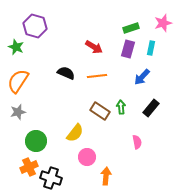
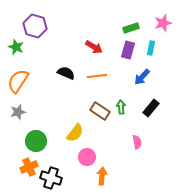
purple rectangle: moved 1 px down
orange arrow: moved 4 px left
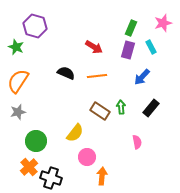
green rectangle: rotated 49 degrees counterclockwise
cyan rectangle: moved 1 px up; rotated 40 degrees counterclockwise
orange cross: rotated 18 degrees counterclockwise
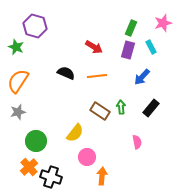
black cross: moved 1 px up
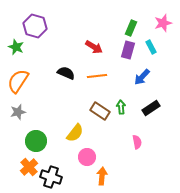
black rectangle: rotated 18 degrees clockwise
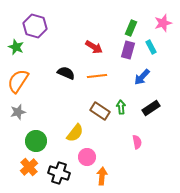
black cross: moved 8 px right, 4 px up
